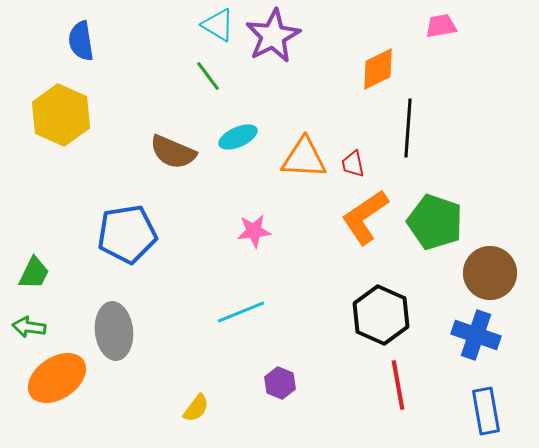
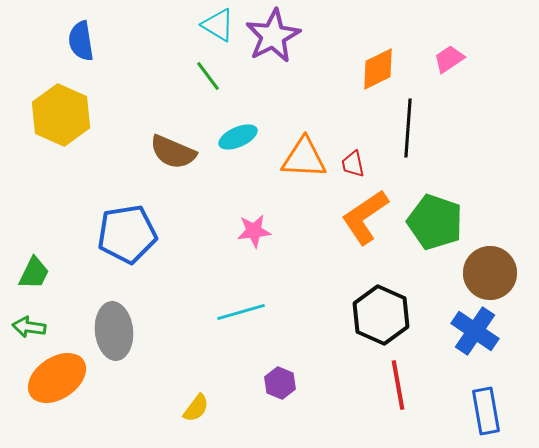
pink trapezoid: moved 8 px right, 33 px down; rotated 24 degrees counterclockwise
cyan line: rotated 6 degrees clockwise
blue cross: moved 1 px left, 4 px up; rotated 15 degrees clockwise
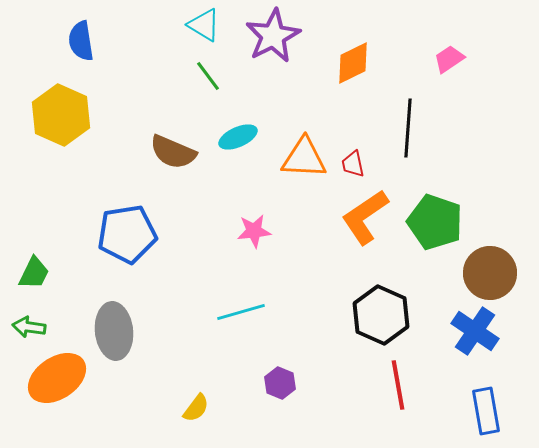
cyan triangle: moved 14 px left
orange diamond: moved 25 px left, 6 px up
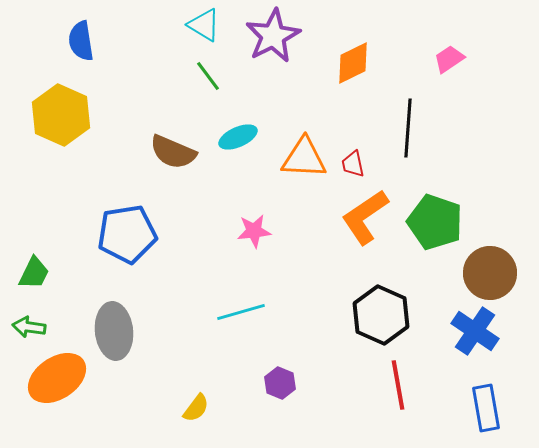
blue rectangle: moved 3 px up
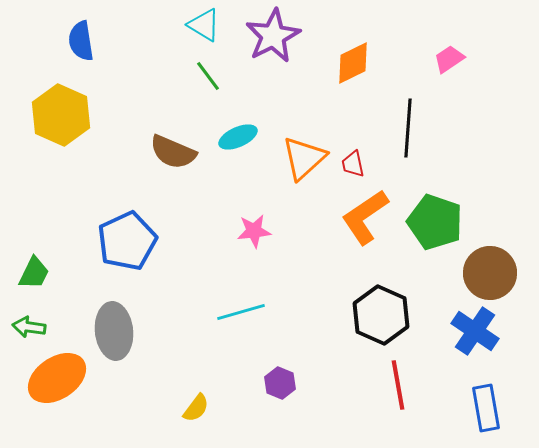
orange triangle: rotated 45 degrees counterclockwise
blue pentagon: moved 7 px down; rotated 16 degrees counterclockwise
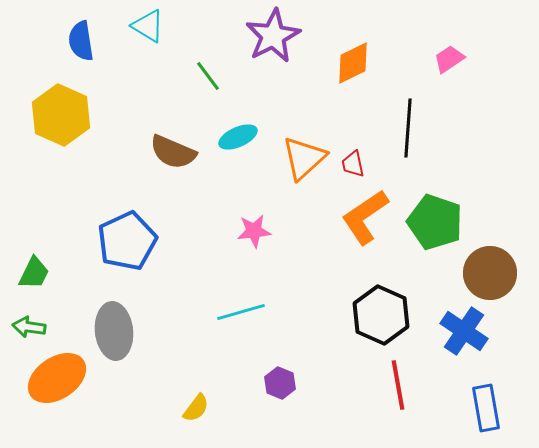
cyan triangle: moved 56 px left, 1 px down
blue cross: moved 11 px left
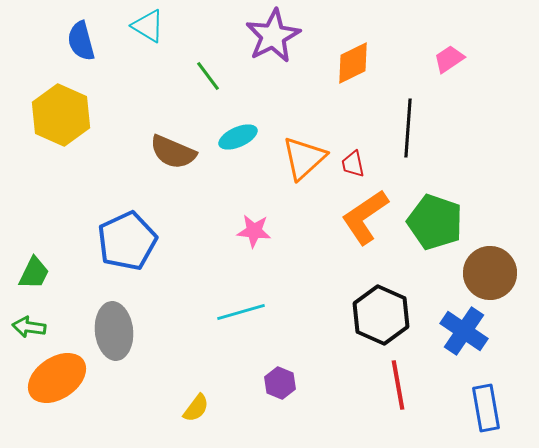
blue semicircle: rotated 6 degrees counterclockwise
pink star: rotated 12 degrees clockwise
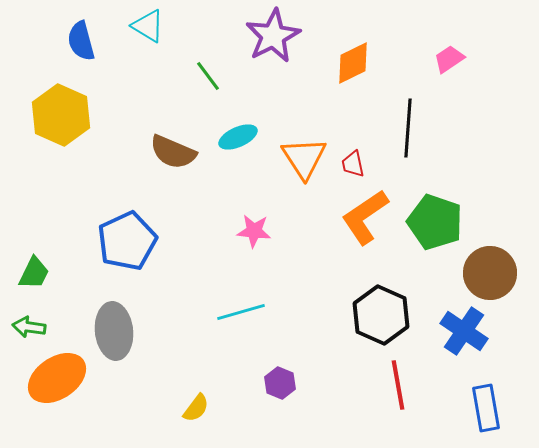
orange triangle: rotated 21 degrees counterclockwise
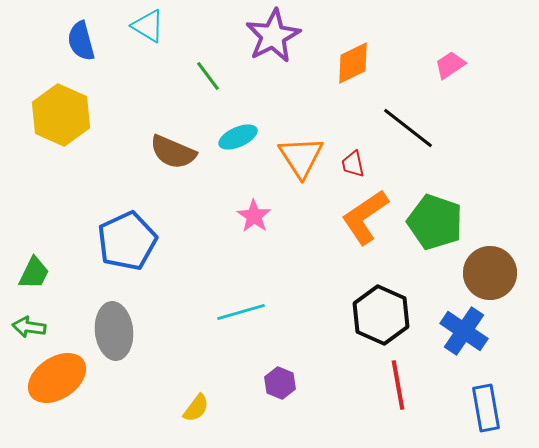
pink trapezoid: moved 1 px right, 6 px down
black line: rotated 56 degrees counterclockwise
orange triangle: moved 3 px left, 1 px up
pink star: moved 15 px up; rotated 28 degrees clockwise
